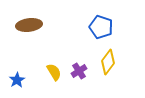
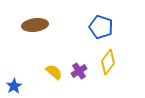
brown ellipse: moved 6 px right
yellow semicircle: rotated 18 degrees counterclockwise
blue star: moved 3 px left, 6 px down
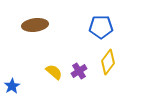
blue pentagon: rotated 20 degrees counterclockwise
blue star: moved 2 px left
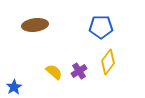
blue star: moved 2 px right, 1 px down
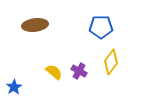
yellow diamond: moved 3 px right
purple cross: rotated 28 degrees counterclockwise
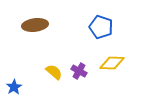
blue pentagon: rotated 20 degrees clockwise
yellow diamond: moved 1 px right, 1 px down; rotated 55 degrees clockwise
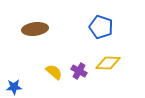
brown ellipse: moved 4 px down
yellow diamond: moved 4 px left
blue star: rotated 28 degrees clockwise
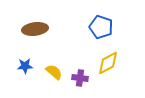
yellow diamond: rotated 30 degrees counterclockwise
purple cross: moved 1 px right, 7 px down; rotated 21 degrees counterclockwise
blue star: moved 11 px right, 21 px up
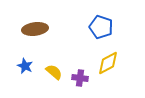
blue star: rotated 28 degrees clockwise
